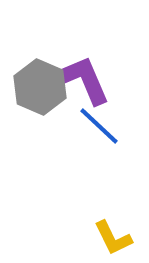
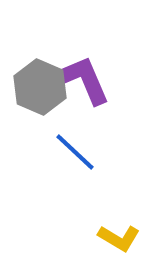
blue line: moved 24 px left, 26 px down
yellow L-shape: moved 6 px right; rotated 33 degrees counterclockwise
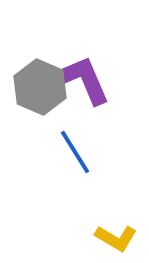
blue line: rotated 15 degrees clockwise
yellow L-shape: moved 3 px left
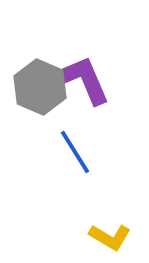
yellow L-shape: moved 6 px left, 1 px up
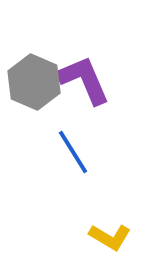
gray hexagon: moved 6 px left, 5 px up
blue line: moved 2 px left
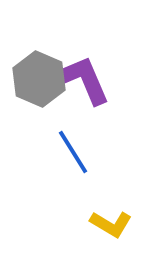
gray hexagon: moved 5 px right, 3 px up
yellow L-shape: moved 1 px right, 13 px up
